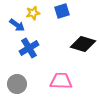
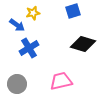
blue square: moved 11 px right
pink trapezoid: rotated 15 degrees counterclockwise
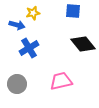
blue square: rotated 21 degrees clockwise
blue arrow: rotated 21 degrees counterclockwise
black diamond: rotated 35 degrees clockwise
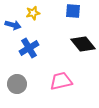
blue arrow: moved 4 px left
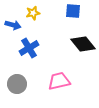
pink trapezoid: moved 2 px left
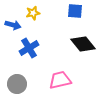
blue square: moved 2 px right
pink trapezoid: moved 1 px right, 1 px up
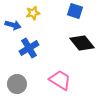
blue square: rotated 14 degrees clockwise
black diamond: moved 1 px left, 1 px up
pink trapezoid: rotated 45 degrees clockwise
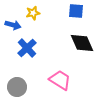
blue square: moved 1 px right; rotated 14 degrees counterclockwise
black diamond: rotated 15 degrees clockwise
blue cross: moved 2 px left; rotated 12 degrees counterclockwise
gray circle: moved 3 px down
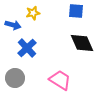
gray circle: moved 2 px left, 9 px up
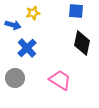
black diamond: rotated 35 degrees clockwise
